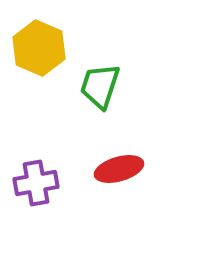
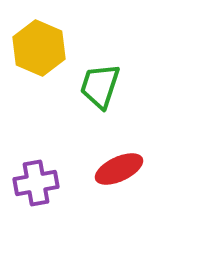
red ellipse: rotated 9 degrees counterclockwise
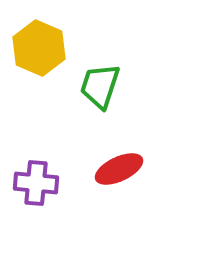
purple cross: rotated 15 degrees clockwise
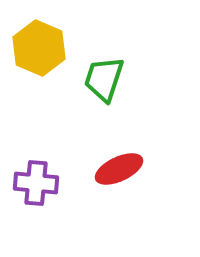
green trapezoid: moved 4 px right, 7 px up
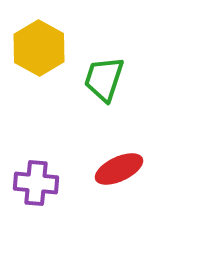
yellow hexagon: rotated 6 degrees clockwise
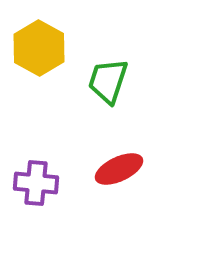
green trapezoid: moved 4 px right, 2 px down
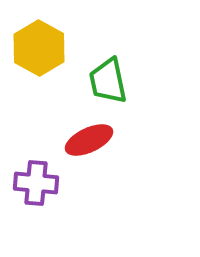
green trapezoid: rotated 30 degrees counterclockwise
red ellipse: moved 30 px left, 29 px up
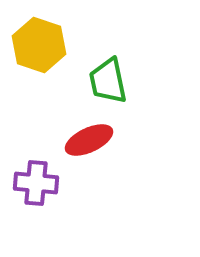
yellow hexagon: moved 3 px up; rotated 10 degrees counterclockwise
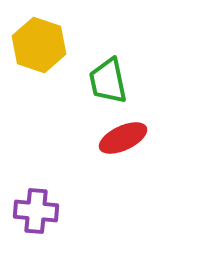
red ellipse: moved 34 px right, 2 px up
purple cross: moved 28 px down
